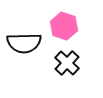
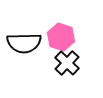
pink hexagon: moved 3 px left, 11 px down
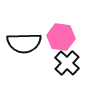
pink hexagon: rotated 12 degrees counterclockwise
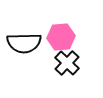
pink hexagon: rotated 12 degrees counterclockwise
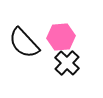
black semicircle: rotated 48 degrees clockwise
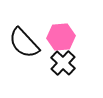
black cross: moved 4 px left
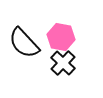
pink hexagon: rotated 16 degrees clockwise
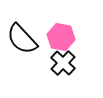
black semicircle: moved 2 px left, 4 px up
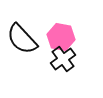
black cross: moved 4 px up; rotated 10 degrees clockwise
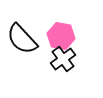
pink hexagon: moved 1 px up
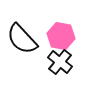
black cross: moved 3 px left, 3 px down; rotated 15 degrees counterclockwise
